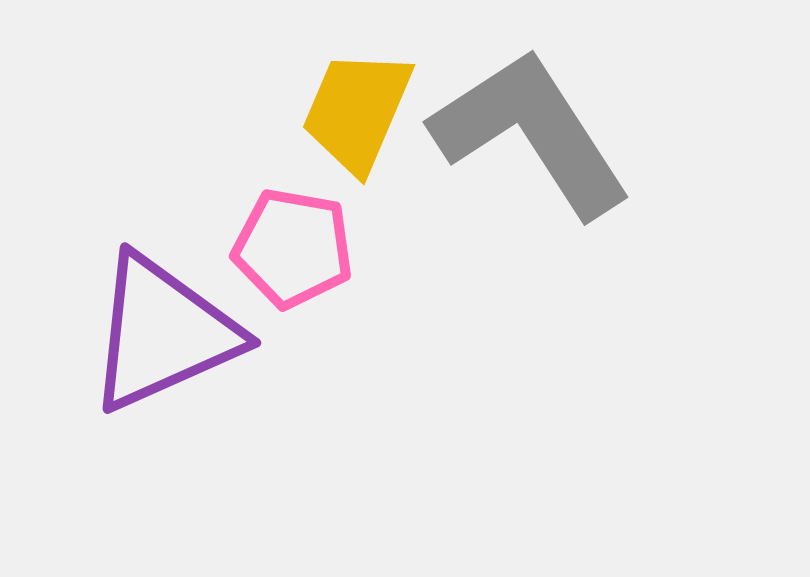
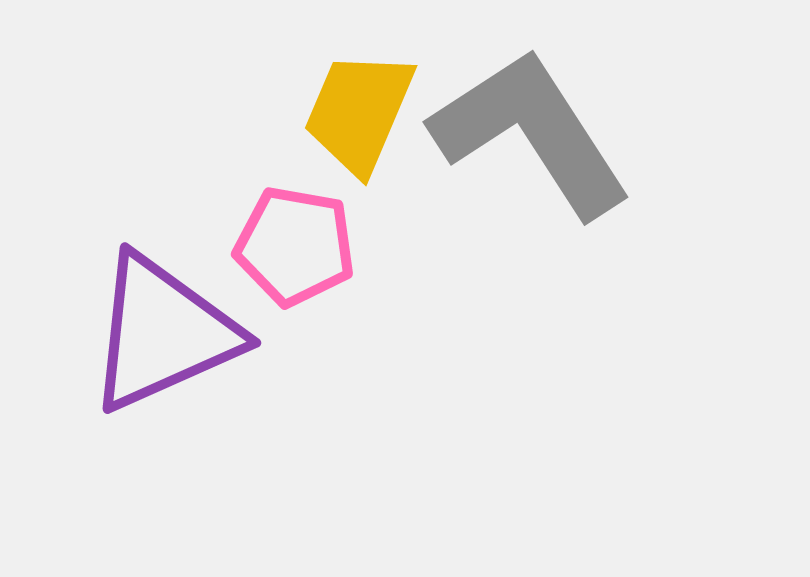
yellow trapezoid: moved 2 px right, 1 px down
pink pentagon: moved 2 px right, 2 px up
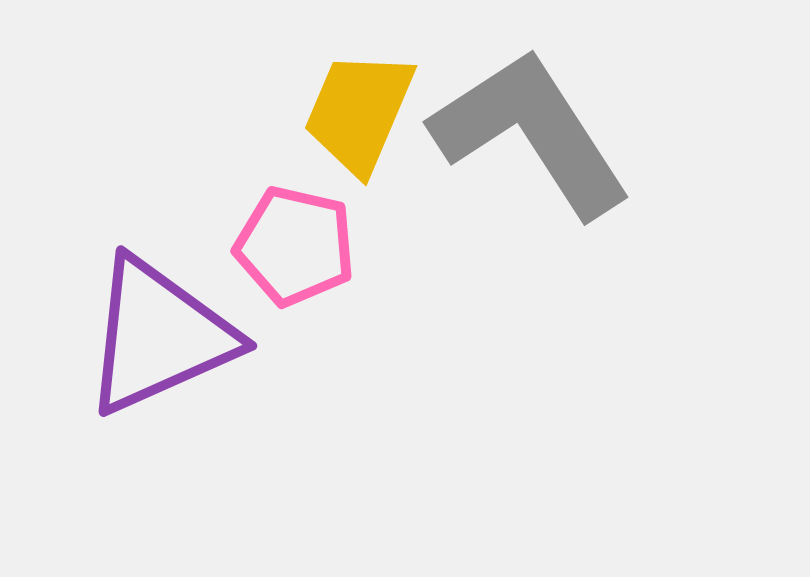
pink pentagon: rotated 3 degrees clockwise
purple triangle: moved 4 px left, 3 px down
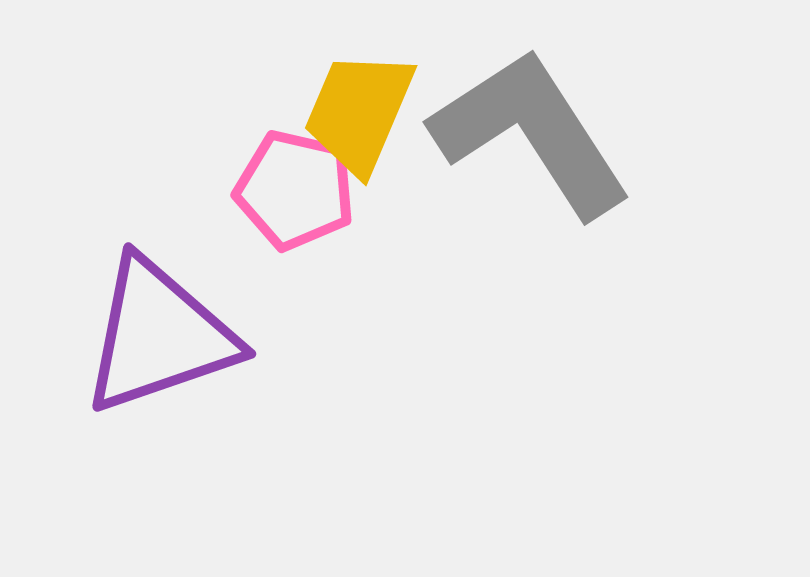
pink pentagon: moved 56 px up
purple triangle: rotated 5 degrees clockwise
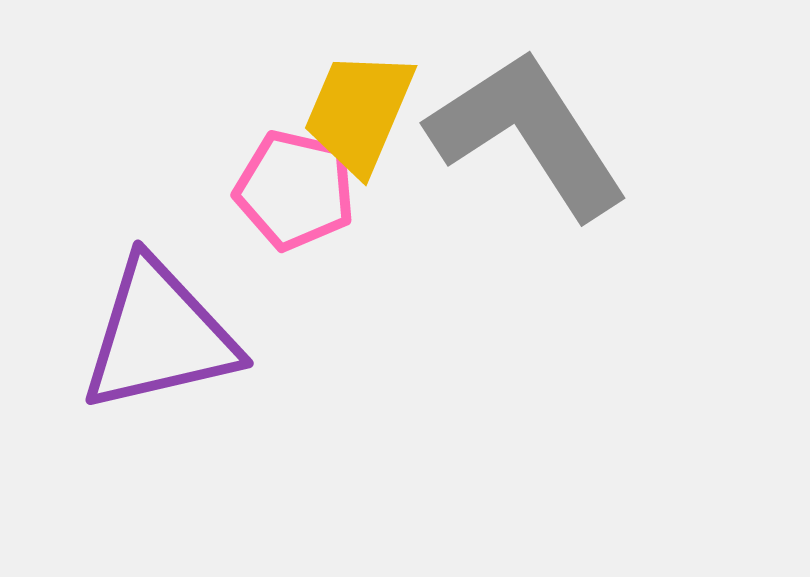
gray L-shape: moved 3 px left, 1 px down
purple triangle: rotated 6 degrees clockwise
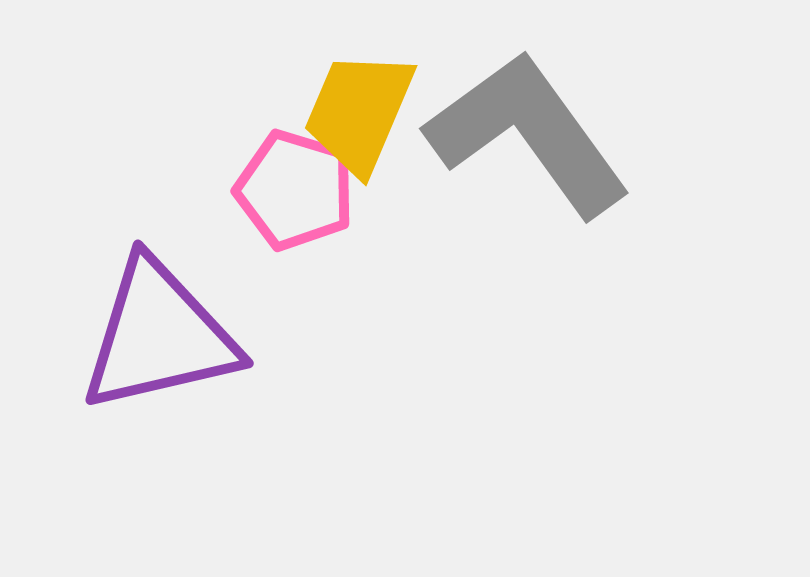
gray L-shape: rotated 3 degrees counterclockwise
pink pentagon: rotated 4 degrees clockwise
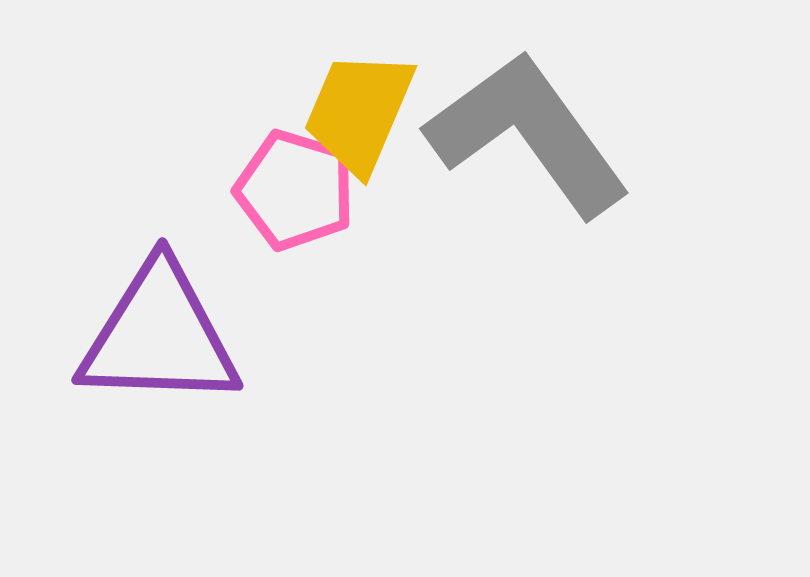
purple triangle: rotated 15 degrees clockwise
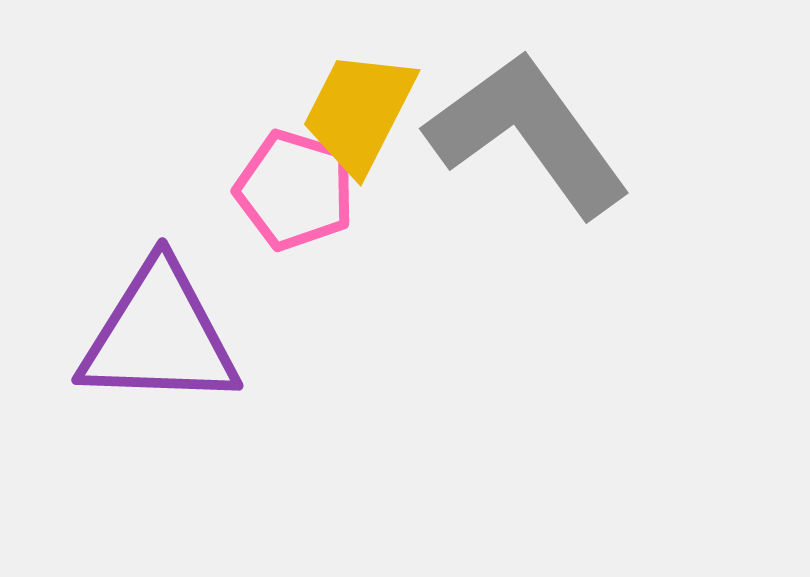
yellow trapezoid: rotated 4 degrees clockwise
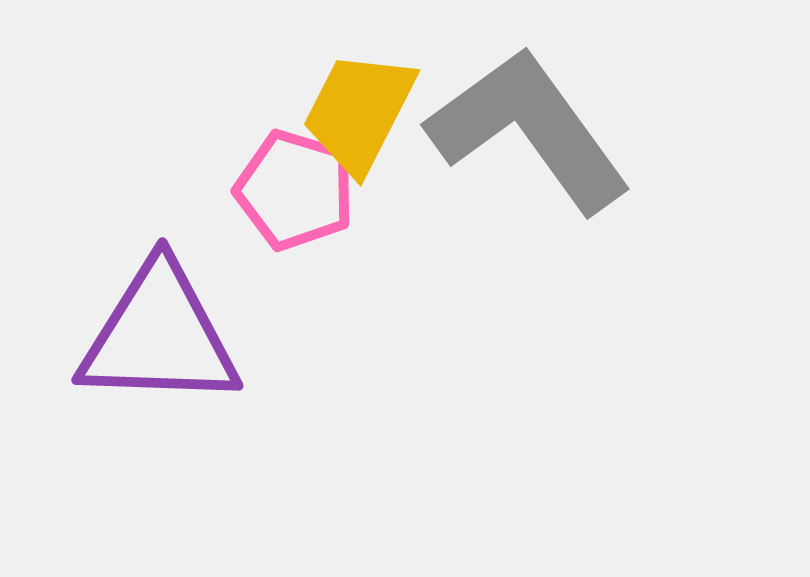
gray L-shape: moved 1 px right, 4 px up
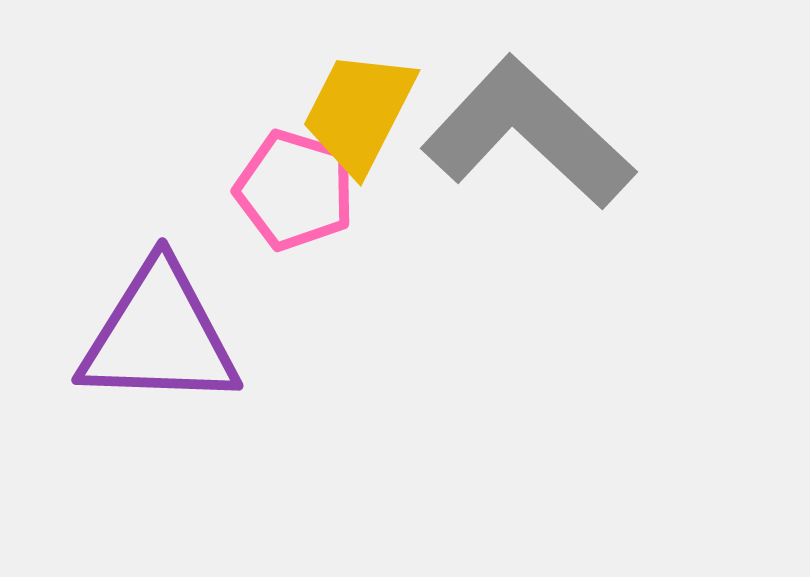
gray L-shape: moved 1 px left, 3 px down; rotated 11 degrees counterclockwise
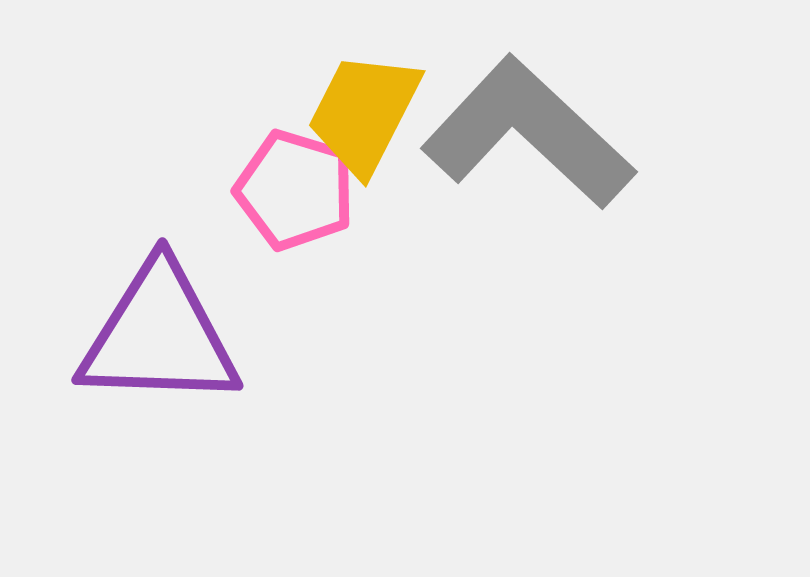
yellow trapezoid: moved 5 px right, 1 px down
